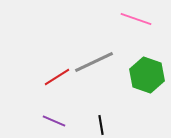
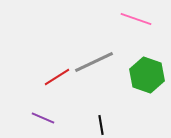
purple line: moved 11 px left, 3 px up
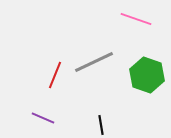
red line: moved 2 px left, 2 px up; rotated 36 degrees counterclockwise
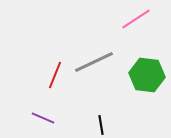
pink line: rotated 52 degrees counterclockwise
green hexagon: rotated 12 degrees counterclockwise
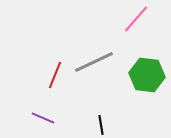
pink line: rotated 16 degrees counterclockwise
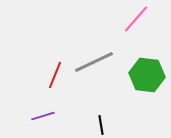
purple line: moved 2 px up; rotated 40 degrees counterclockwise
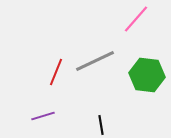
gray line: moved 1 px right, 1 px up
red line: moved 1 px right, 3 px up
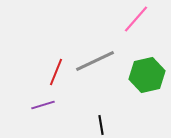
green hexagon: rotated 20 degrees counterclockwise
purple line: moved 11 px up
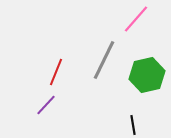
gray line: moved 9 px right, 1 px up; rotated 39 degrees counterclockwise
purple line: moved 3 px right; rotated 30 degrees counterclockwise
black line: moved 32 px right
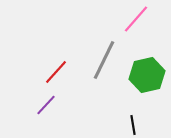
red line: rotated 20 degrees clockwise
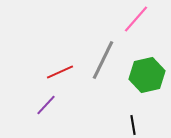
gray line: moved 1 px left
red line: moved 4 px right; rotated 24 degrees clockwise
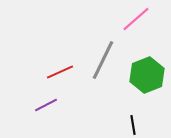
pink line: rotated 8 degrees clockwise
green hexagon: rotated 8 degrees counterclockwise
purple line: rotated 20 degrees clockwise
